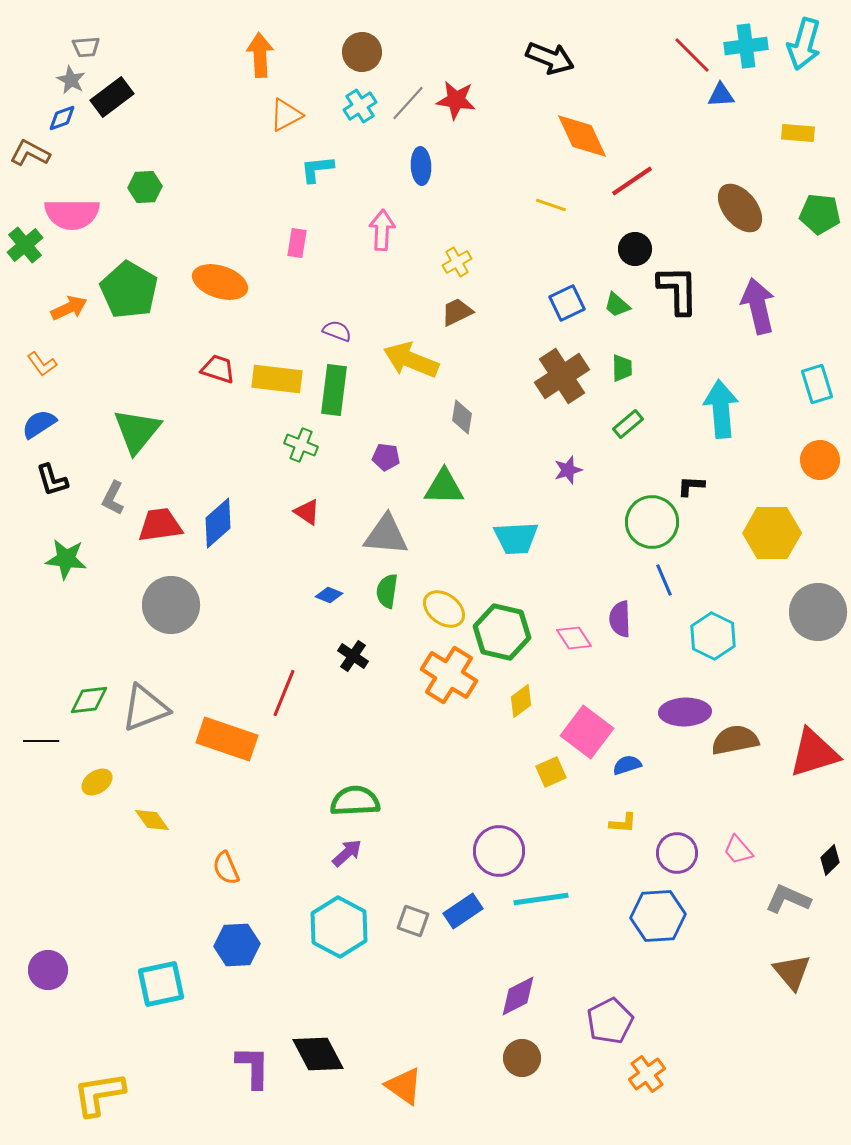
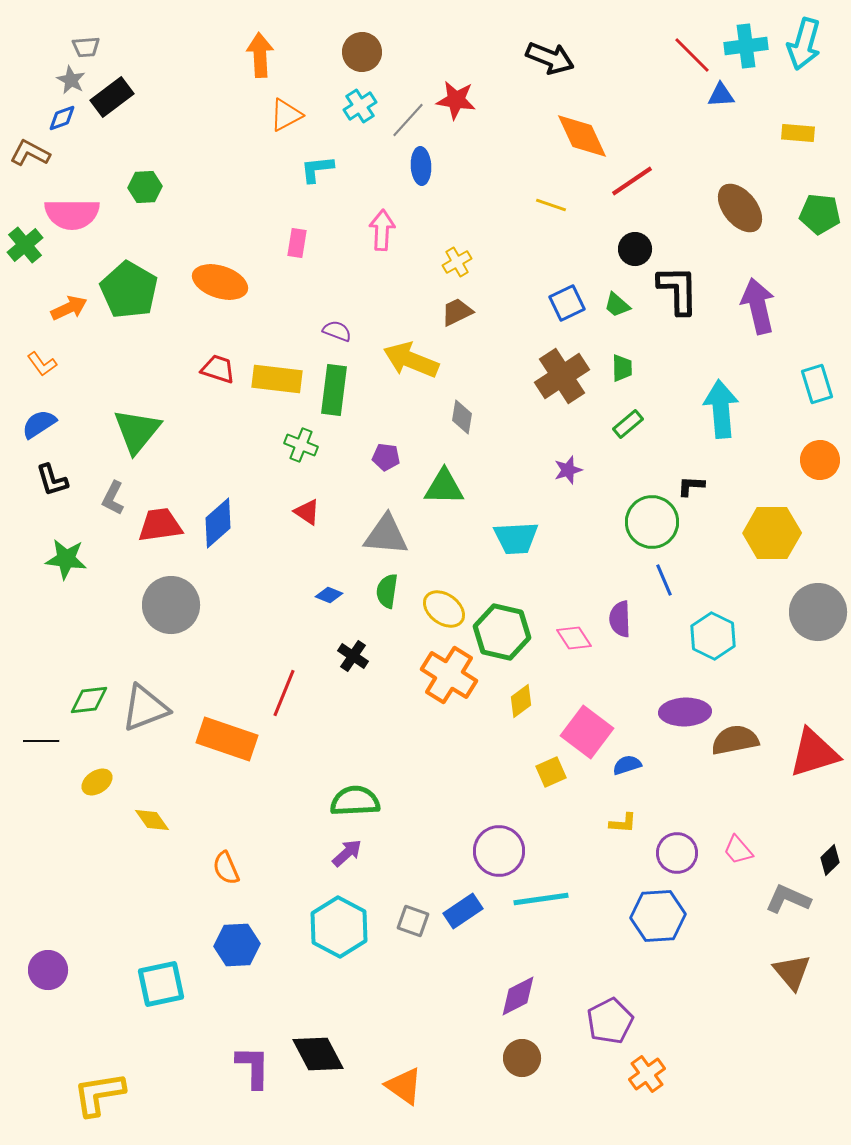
gray line at (408, 103): moved 17 px down
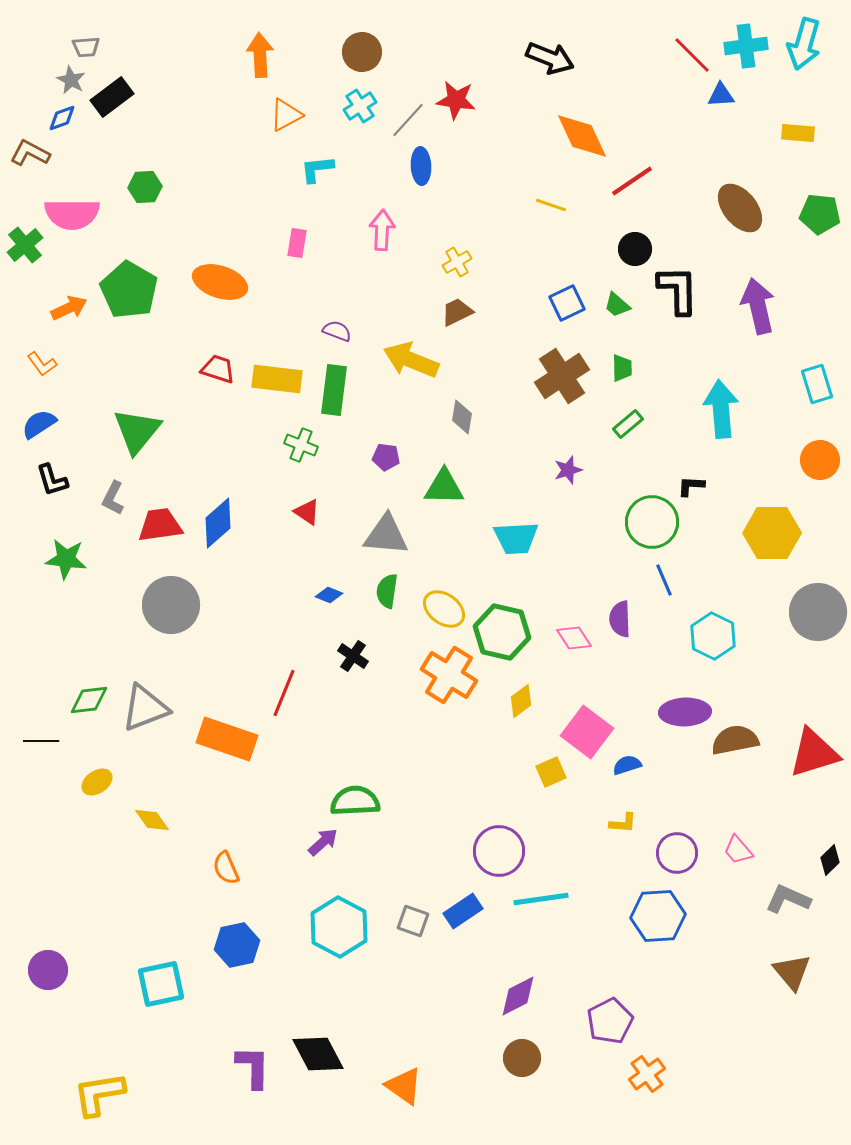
purple arrow at (347, 853): moved 24 px left, 11 px up
blue hexagon at (237, 945): rotated 9 degrees counterclockwise
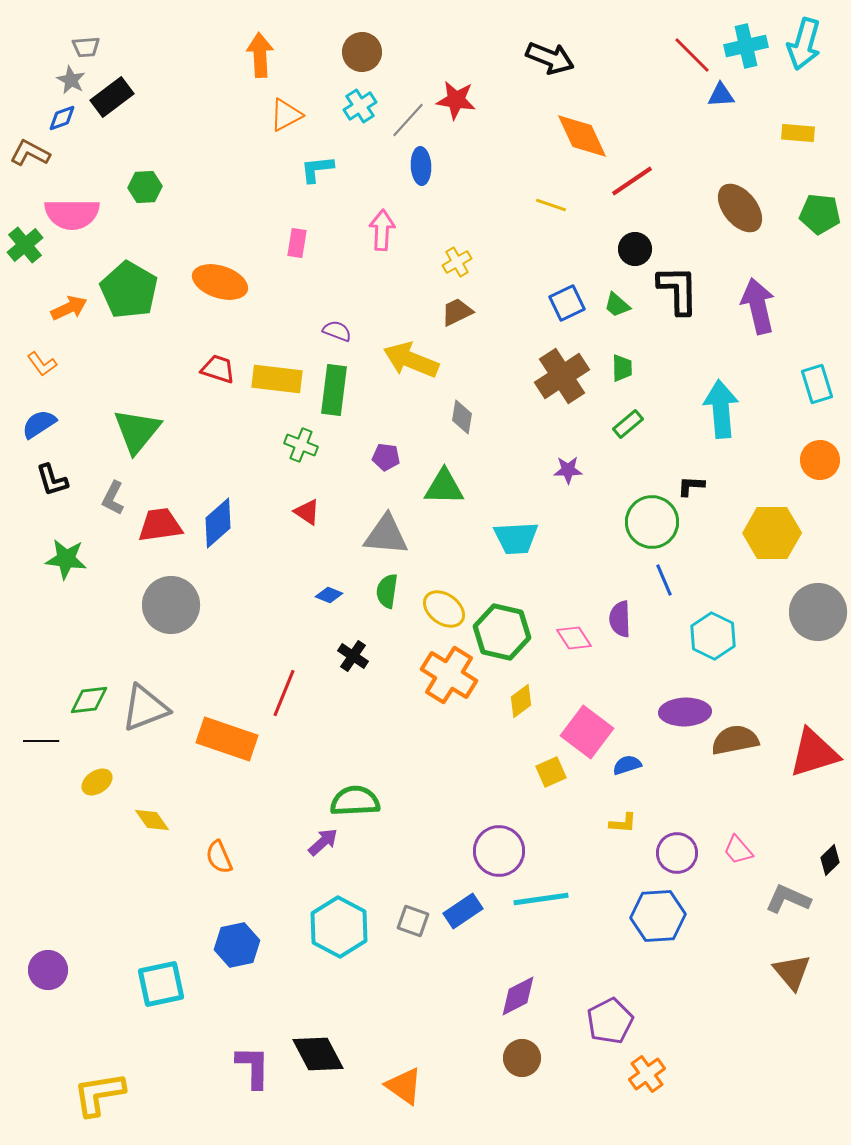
cyan cross at (746, 46): rotated 6 degrees counterclockwise
purple star at (568, 470): rotated 16 degrees clockwise
orange semicircle at (226, 868): moved 7 px left, 11 px up
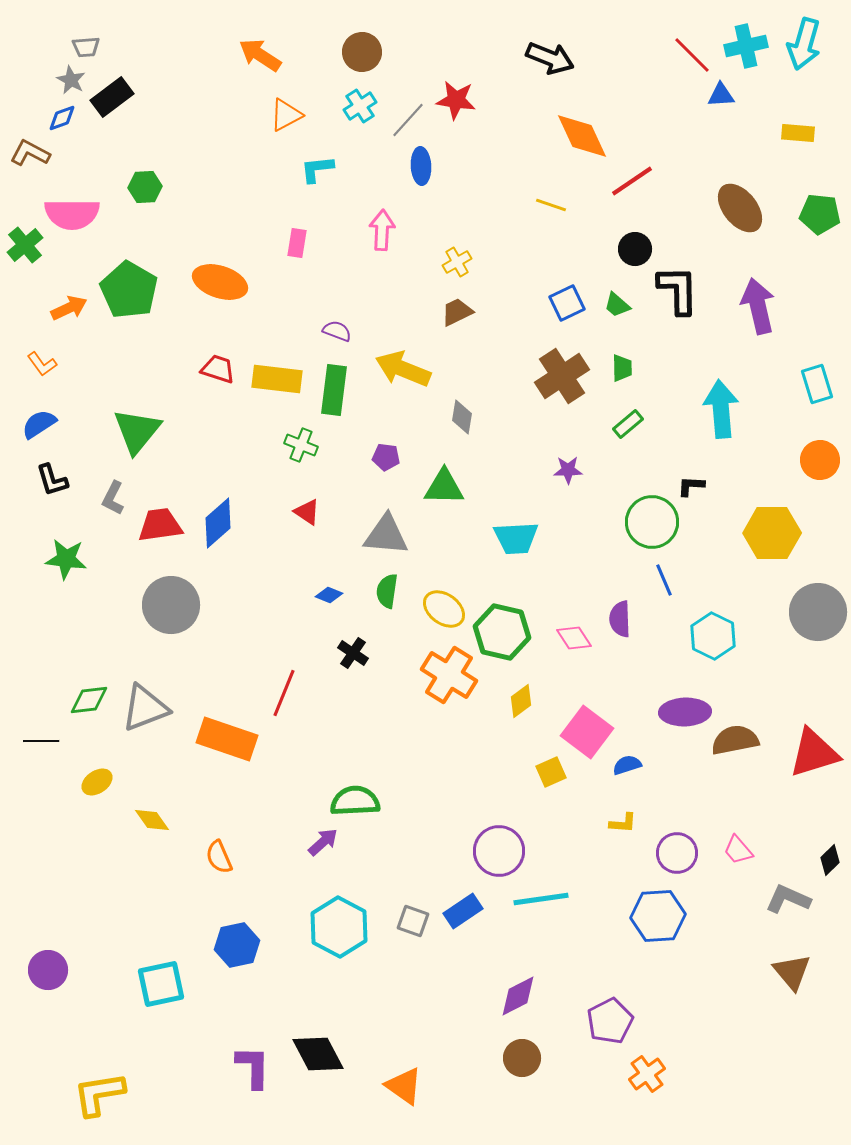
orange arrow at (260, 55): rotated 54 degrees counterclockwise
yellow arrow at (411, 360): moved 8 px left, 9 px down
black cross at (353, 656): moved 3 px up
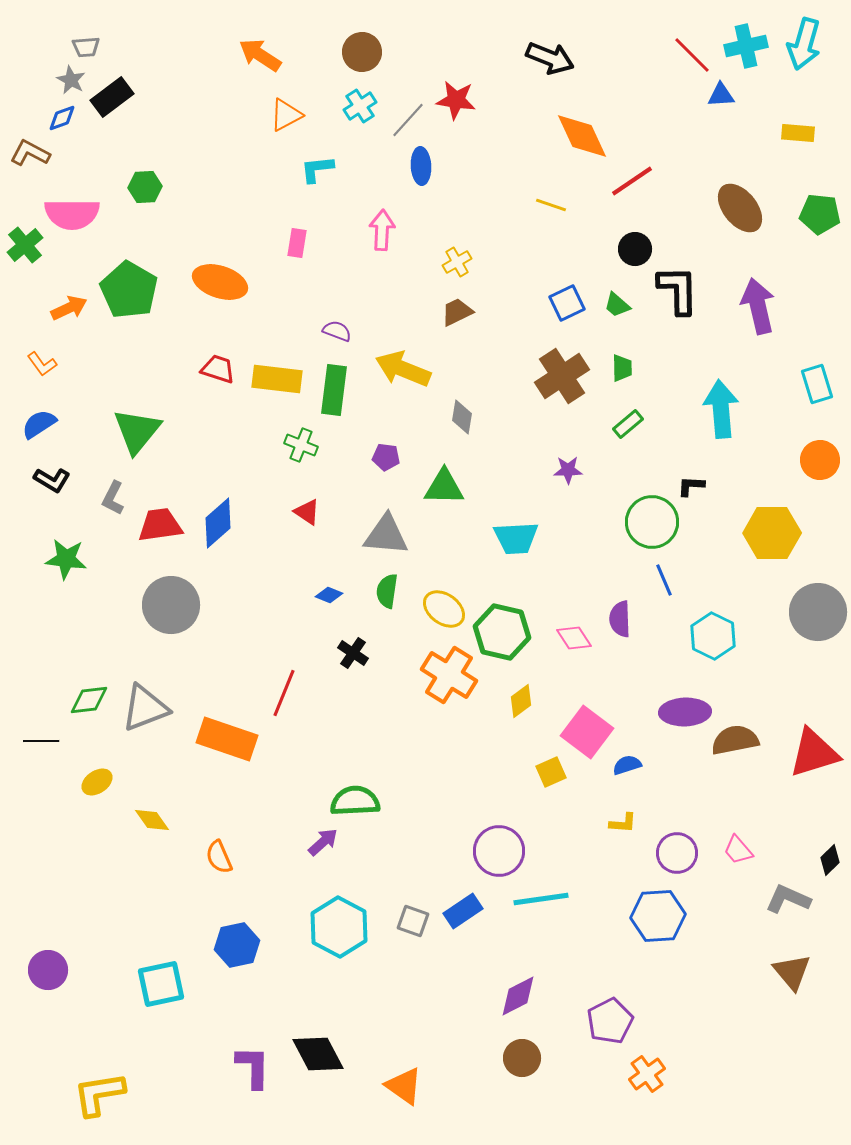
black L-shape at (52, 480): rotated 42 degrees counterclockwise
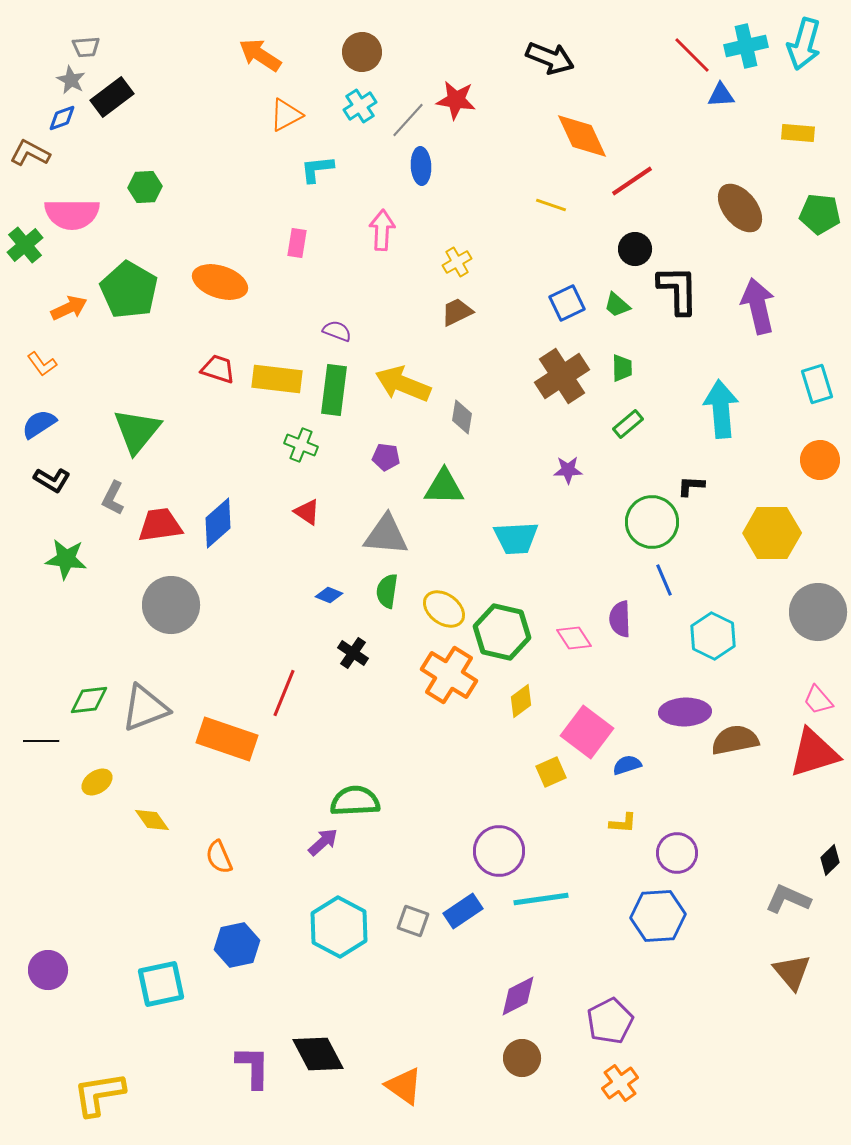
yellow arrow at (403, 369): moved 15 px down
pink trapezoid at (738, 850): moved 80 px right, 150 px up
orange cross at (647, 1074): moved 27 px left, 9 px down
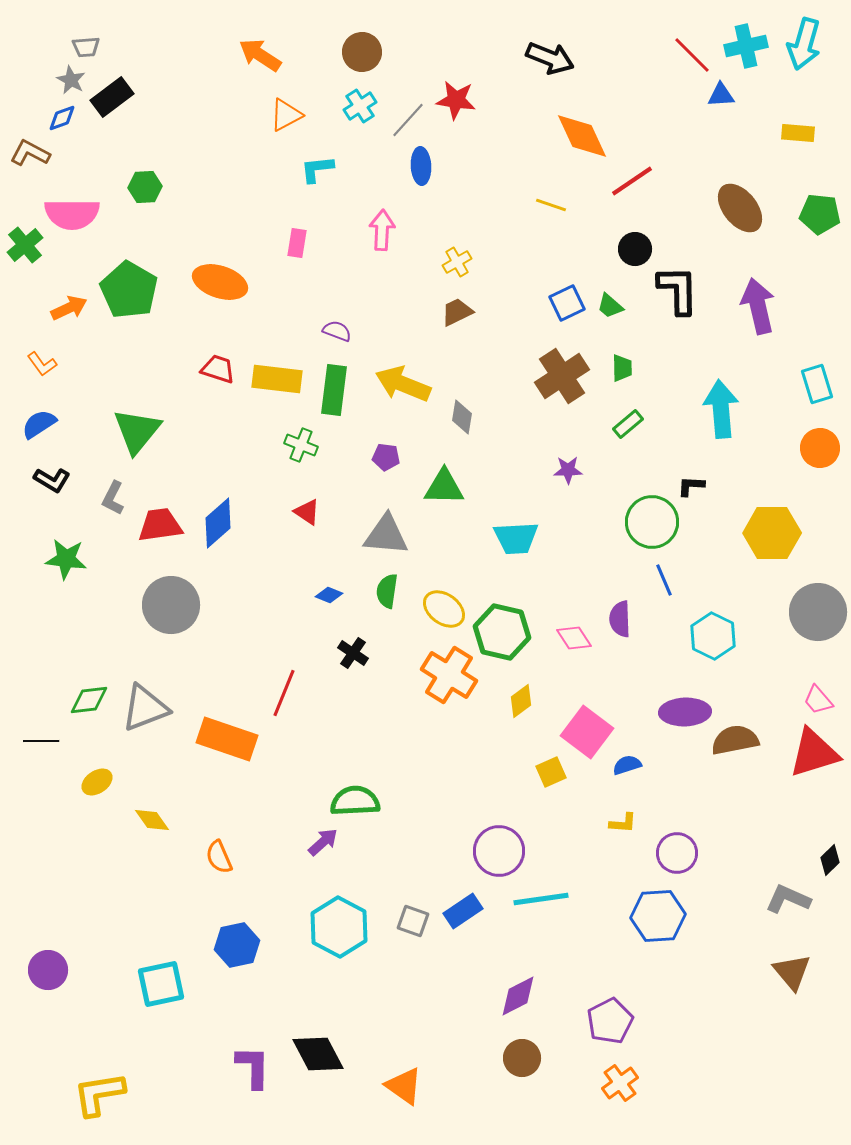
green trapezoid at (617, 305): moved 7 px left, 1 px down
orange circle at (820, 460): moved 12 px up
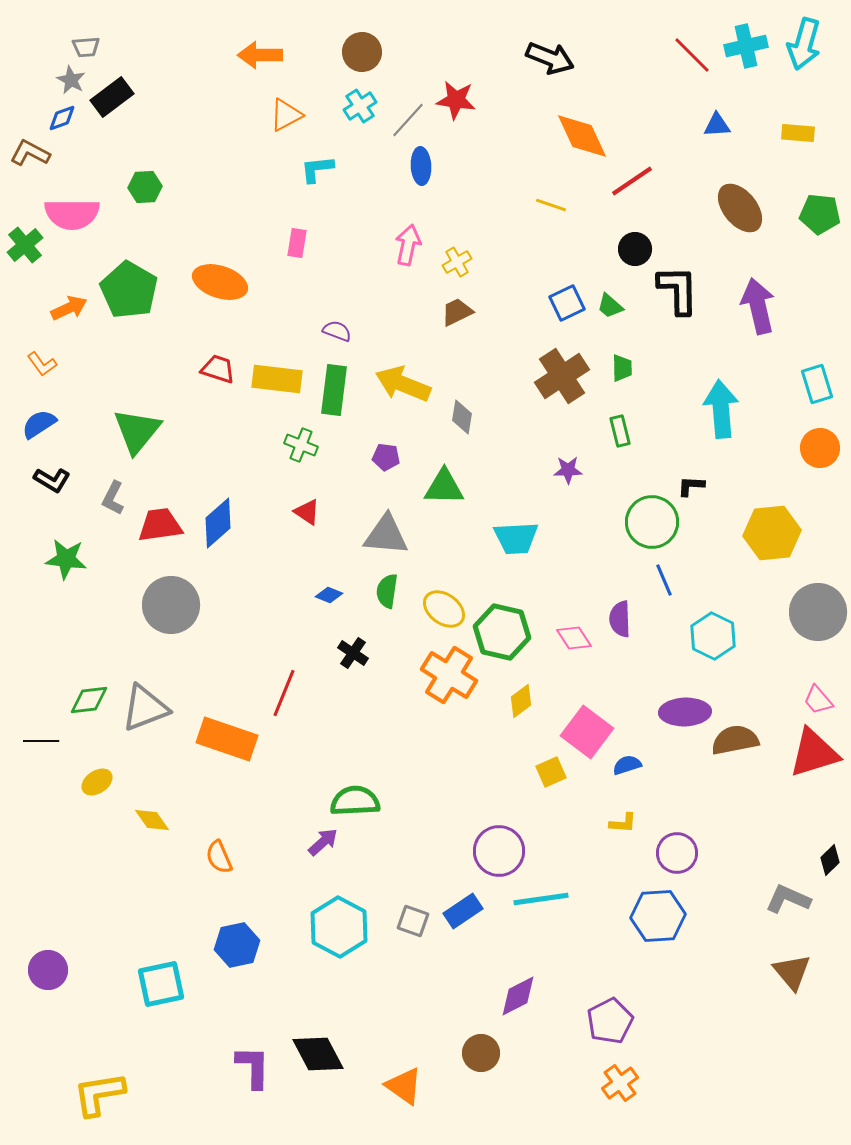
orange arrow at (260, 55): rotated 33 degrees counterclockwise
blue triangle at (721, 95): moved 4 px left, 30 px down
pink arrow at (382, 230): moved 26 px right, 15 px down; rotated 9 degrees clockwise
green rectangle at (628, 424): moved 8 px left, 7 px down; rotated 64 degrees counterclockwise
yellow hexagon at (772, 533): rotated 6 degrees counterclockwise
brown circle at (522, 1058): moved 41 px left, 5 px up
